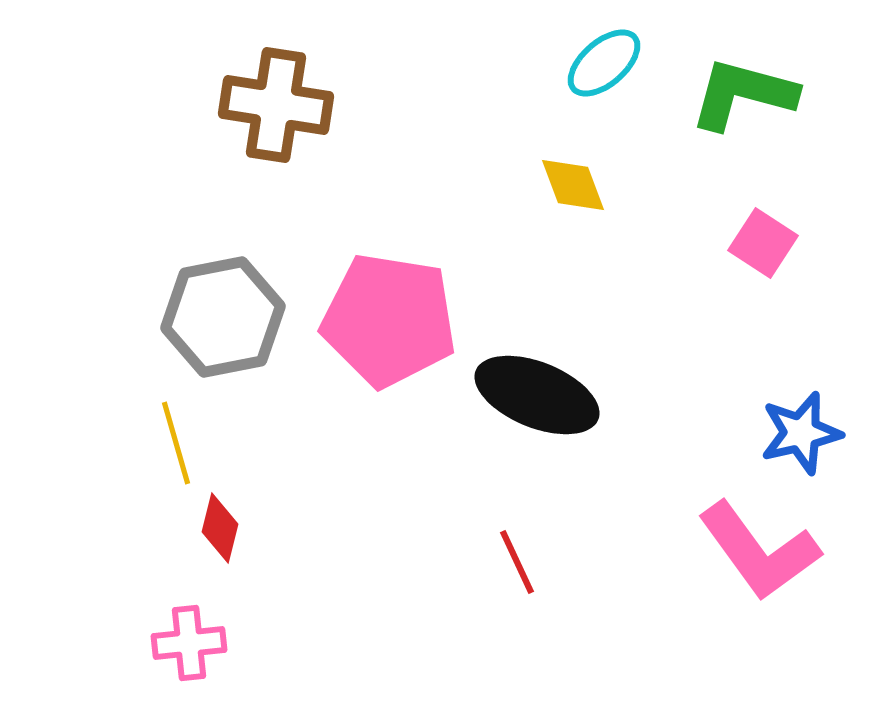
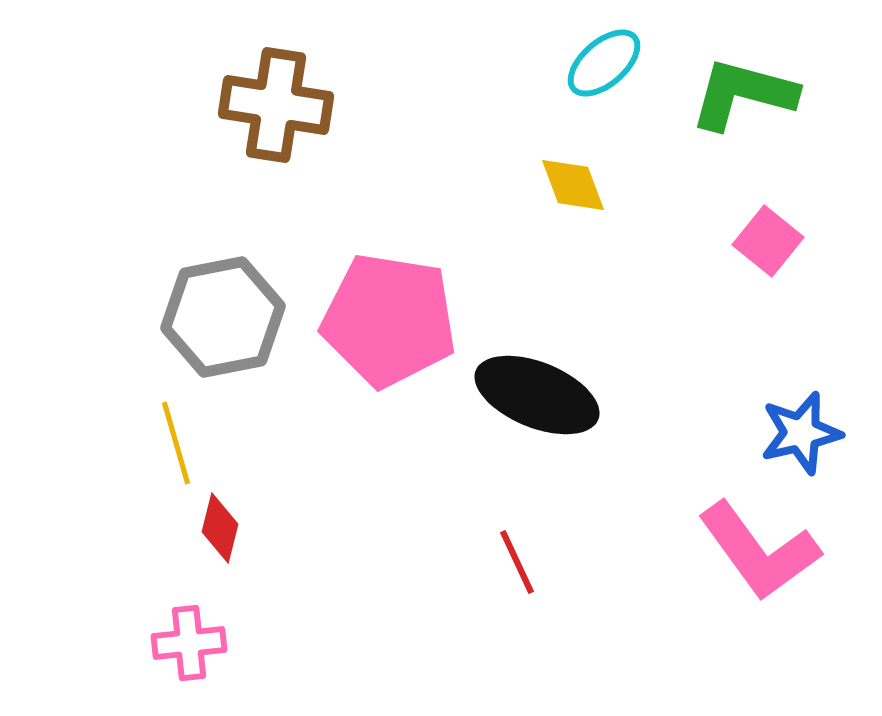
pink square: moved 5 px right, 2 px up; rotated 6 degrees clockwise
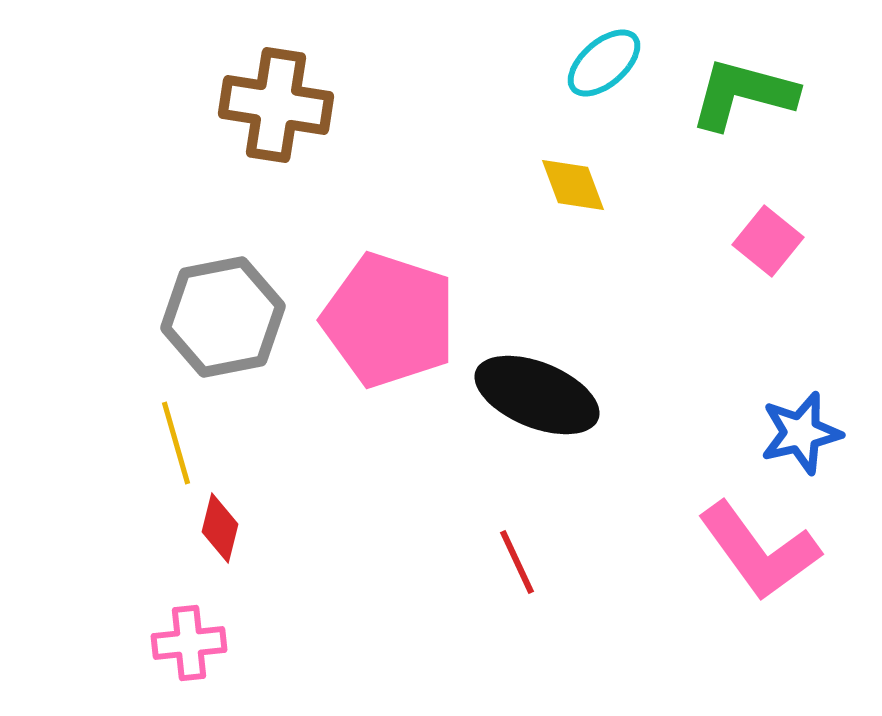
pink pentagon: rotated 9 degrees clockwise
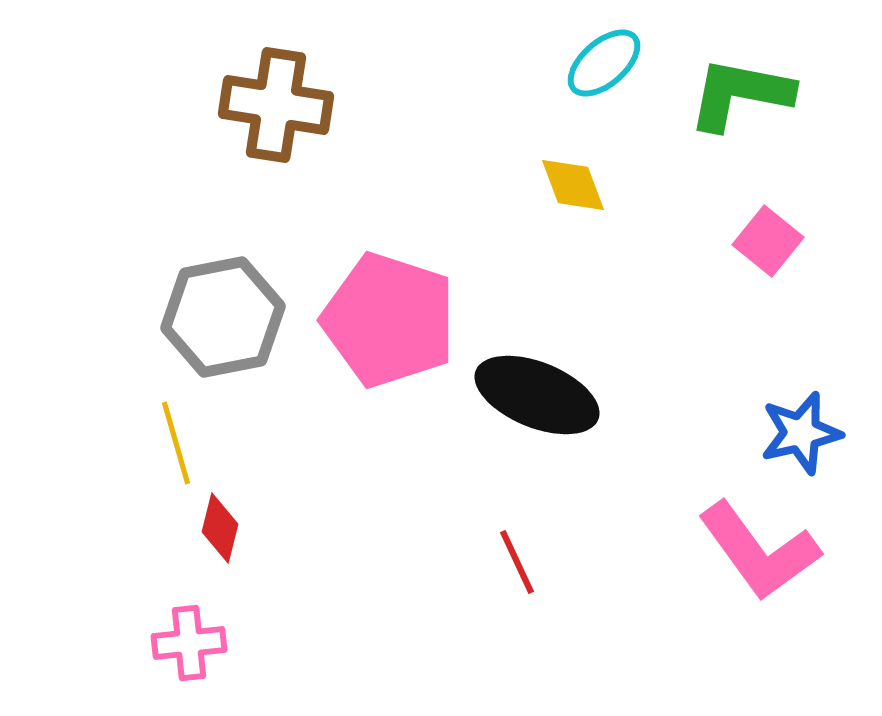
green L-shape: moved 3 px left; rotated 4 degrees counterclockwise
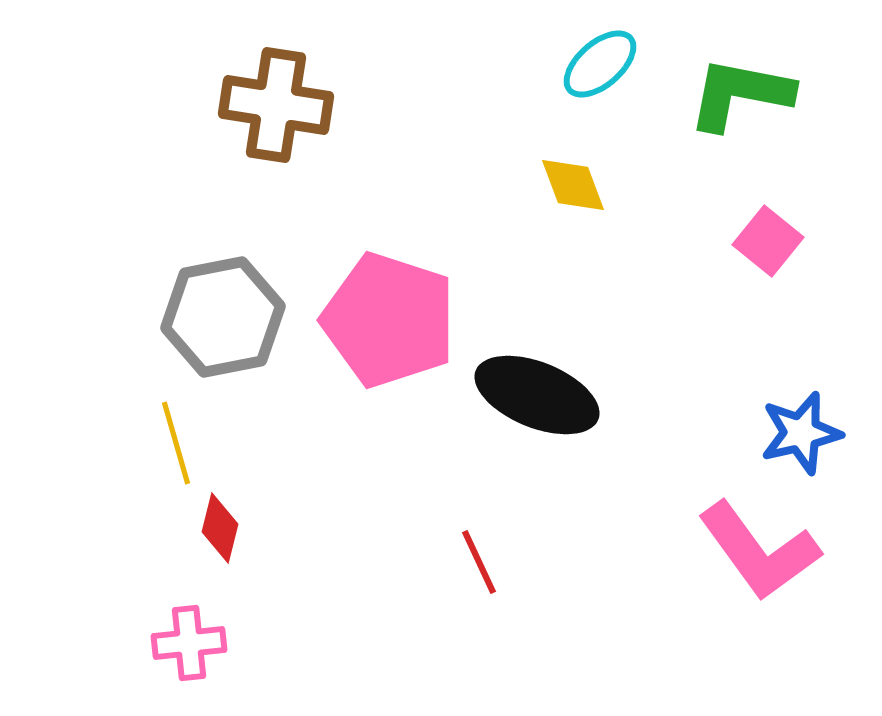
cyan ellipse: moved 4 px left, 1 px down
red line: moved 38 px left
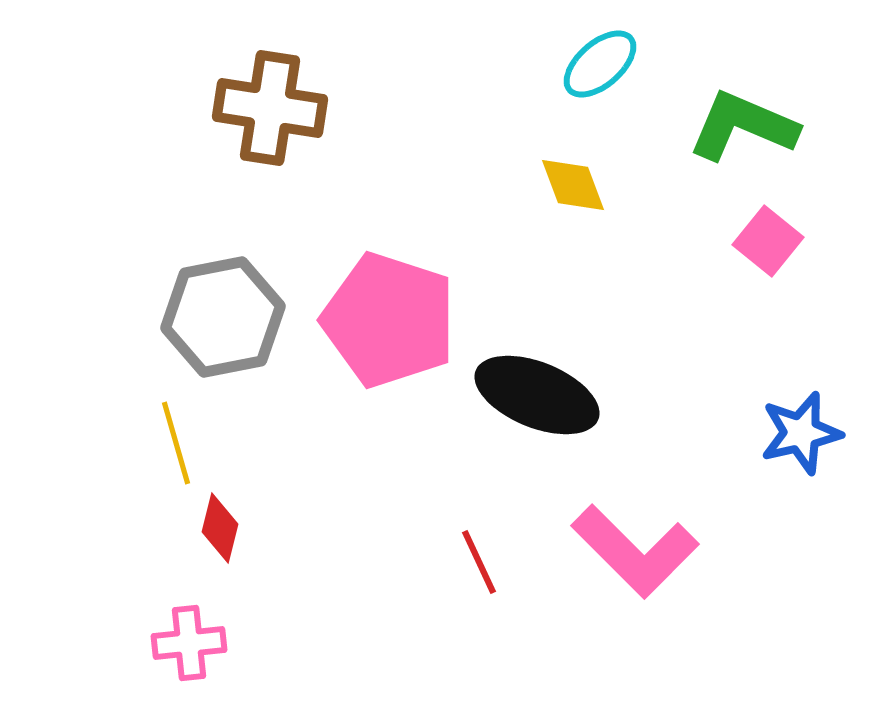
green L-shape: moved 3 px right, 32 px down; rotated 12 degrees clockwise
brown cross: moved 6 px left, 3 px down
pink L-shape: moved 124 px left; rotated 9 degrees counterclockwise
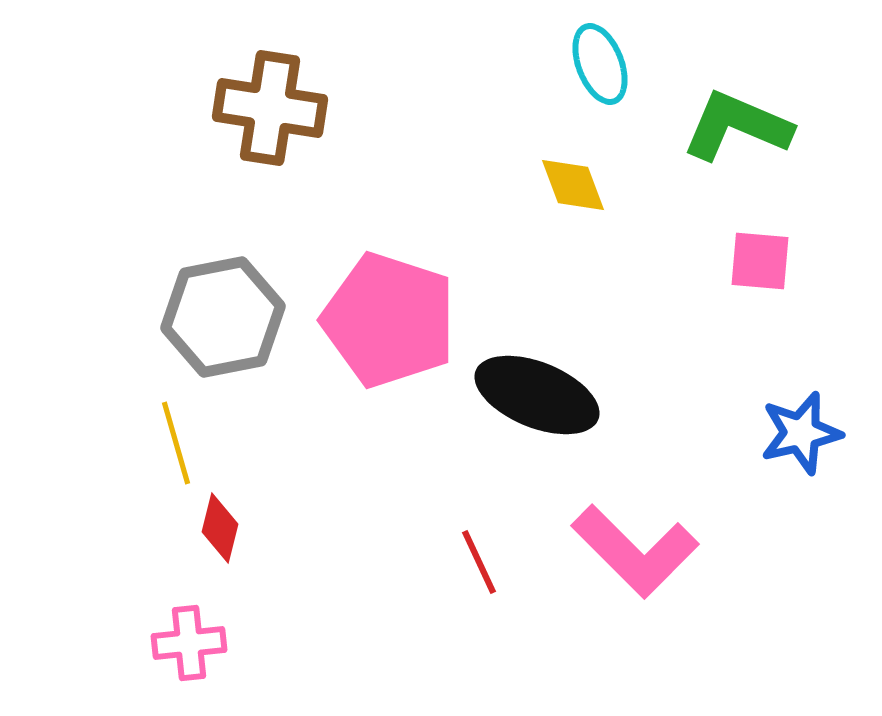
cyan ellipse: rotated 70 degrees counterclockwise
green L-shape: moved 6 px left
pink square: moved 8 px left, 20 px down; rotated 34 degrees counterclockwise
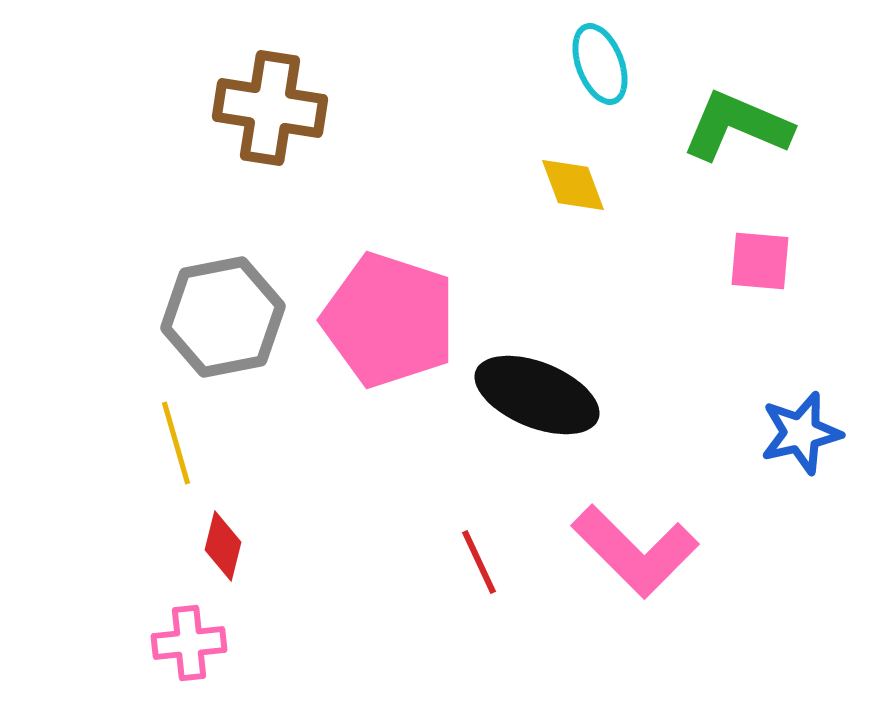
red diamond: moved 3 px right, 18 px down
